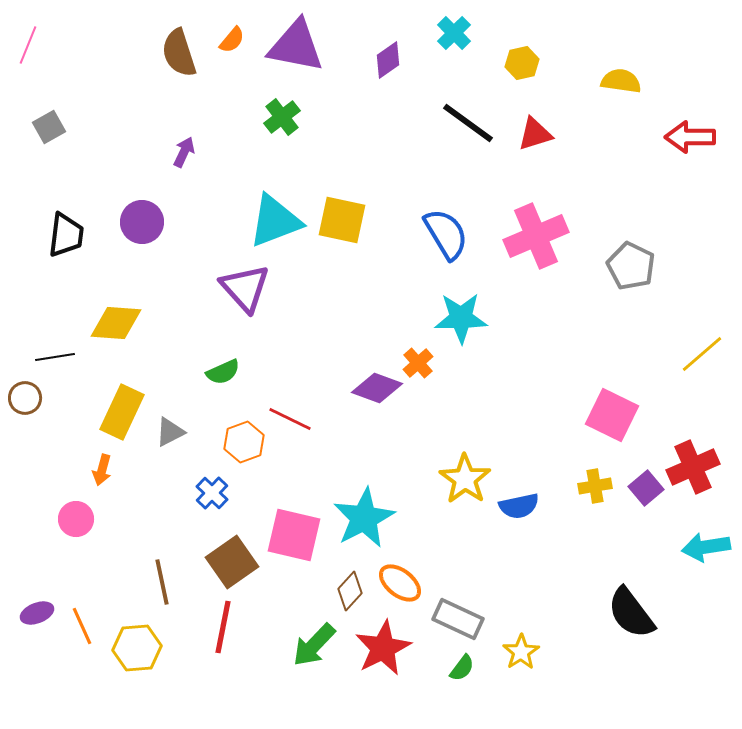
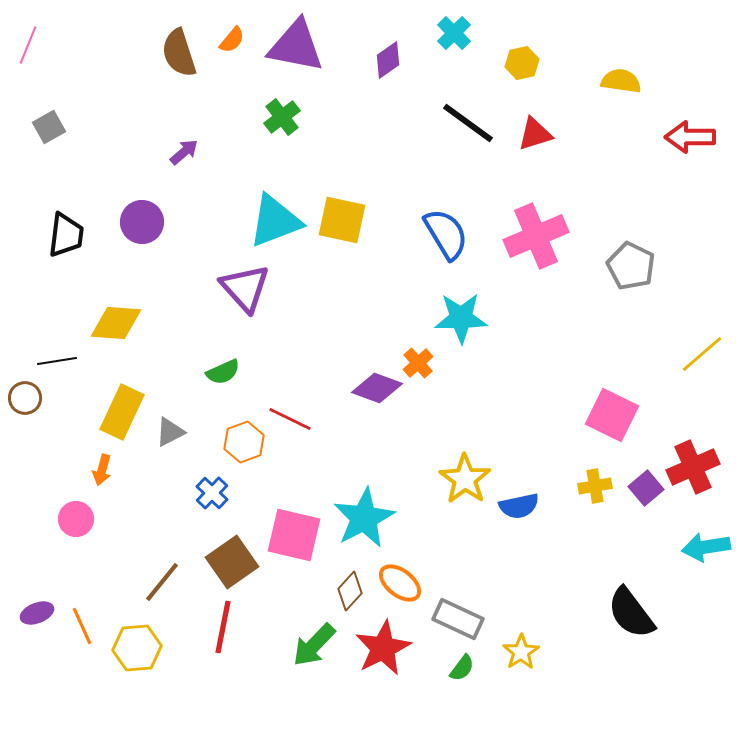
purple arrow at (184, 152): rotated 24 degrees clockwise
black line at (55, 357): moved 2 px right, 4 px down
brown line at (162, 582): rotated 51 degrees clockwise
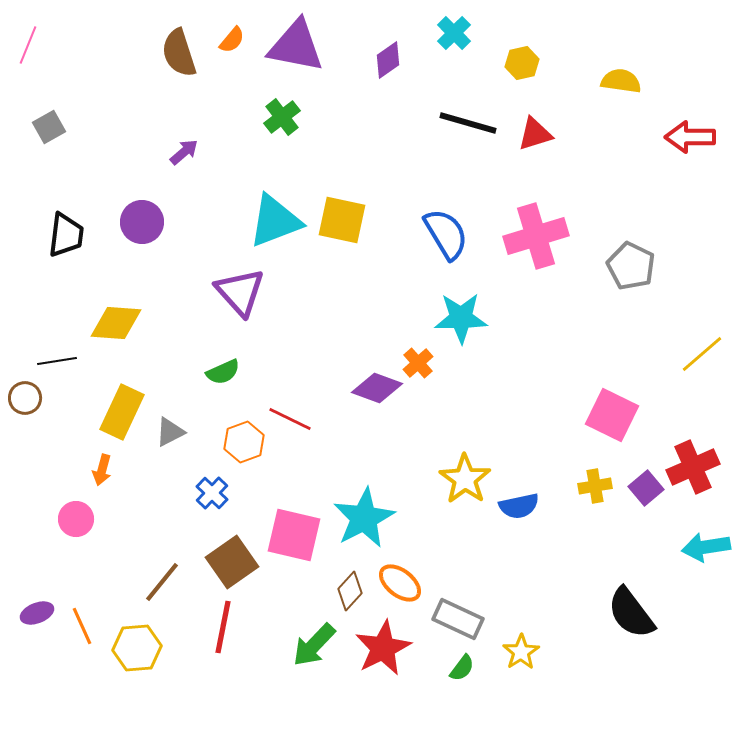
black line at (468, 123): rotated 20 degrees counterclockwise
pink cross at (536, 236): rotated 6 degrees clockwise
purple triangle at (245, 288): moved 5 px left, 4 px down
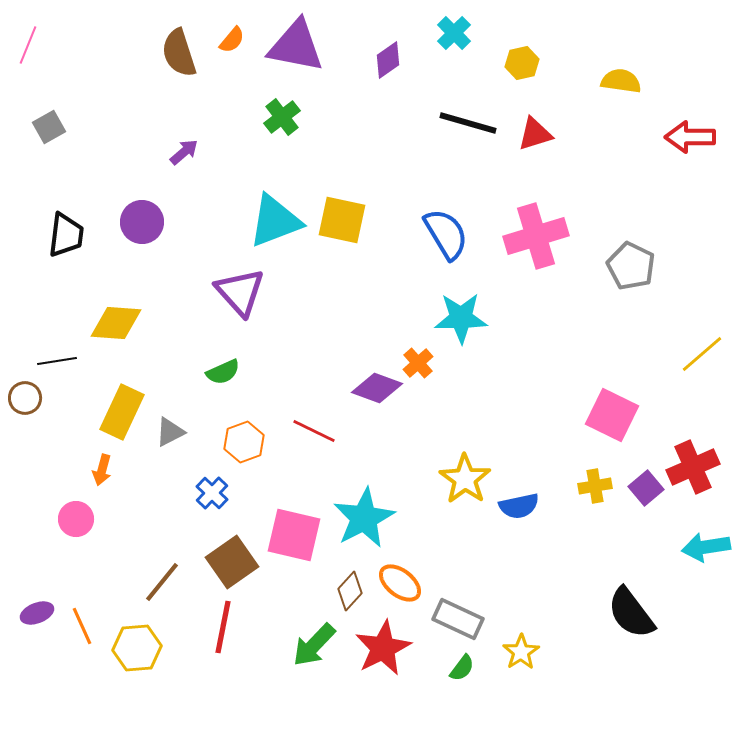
red line at (290, 419): moved 24 px right, 12 px down
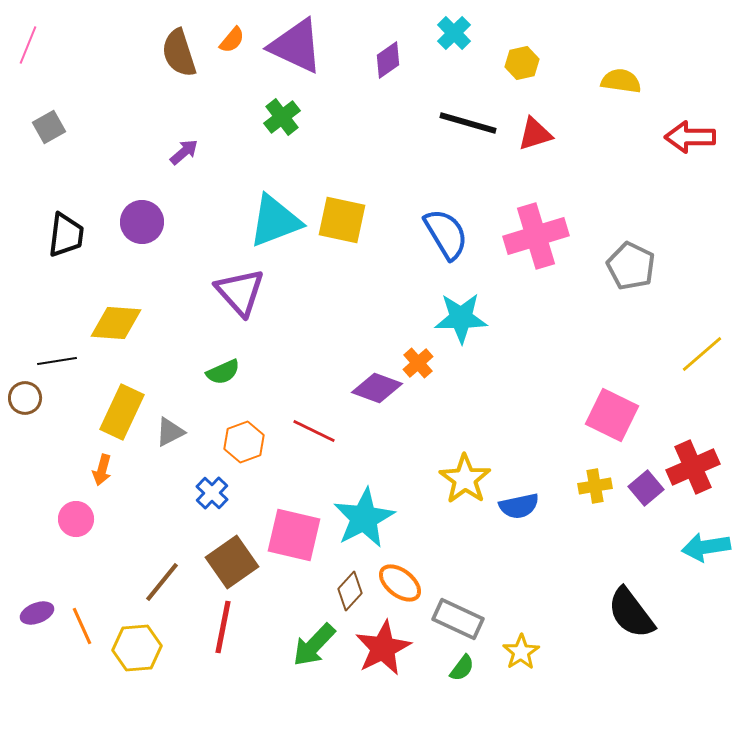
purple triangle at (296, 46): rotated 14 degrees clockwise
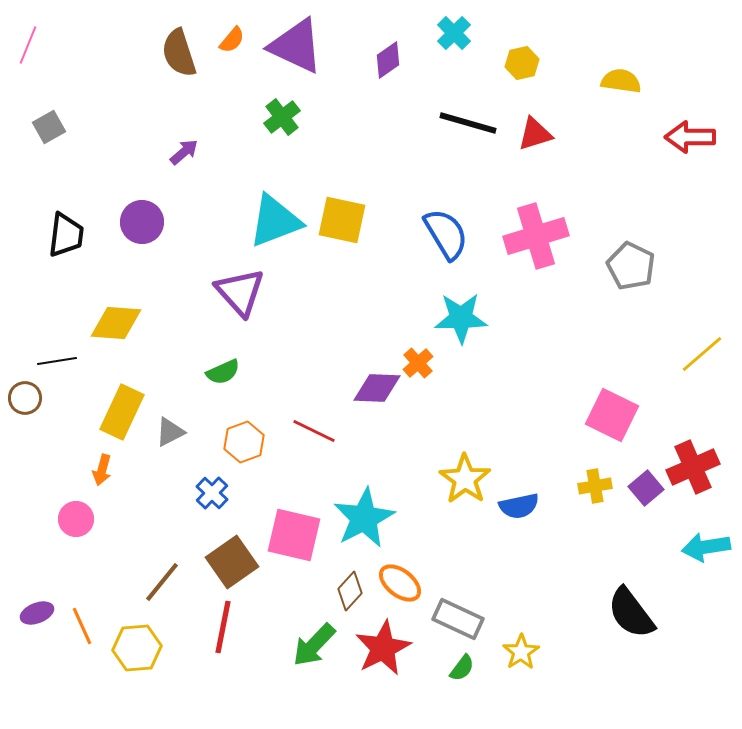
purple diamond at (377, 388): rotated 18 degrees counterclockwise
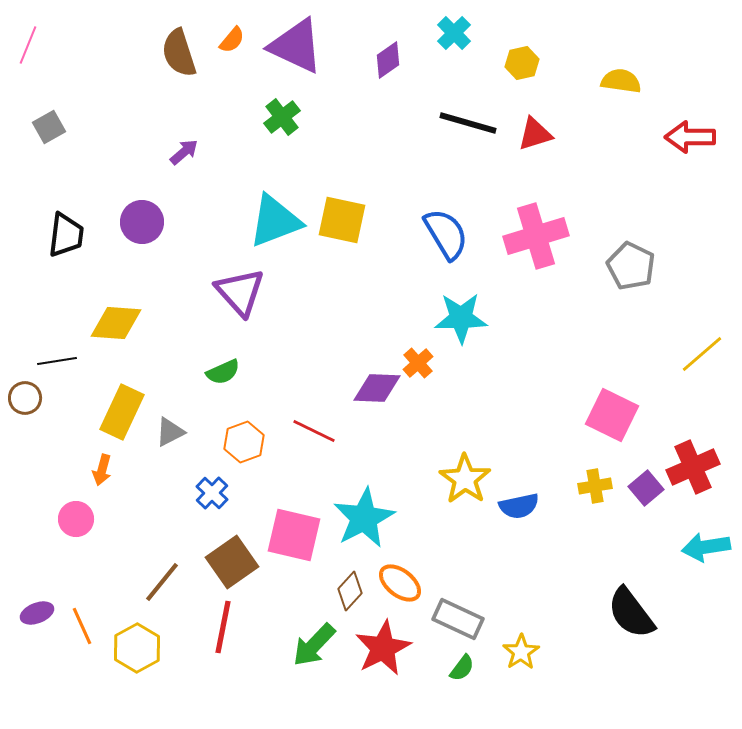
yellow hexagon at (137, 648): rotated 24 degrees counterclockwise
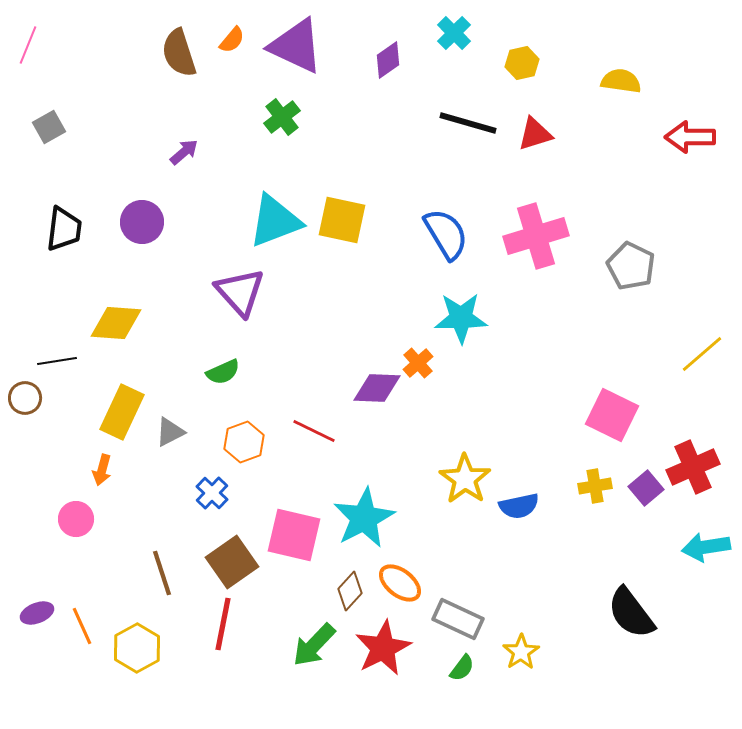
black trapezoid at (66, 235): moved 2 px left, 6 px up
brown line at (162, 582): moved 9 px up; rotated 57 degrees counterclockwise
red line at (223, 627): moved 3 px up
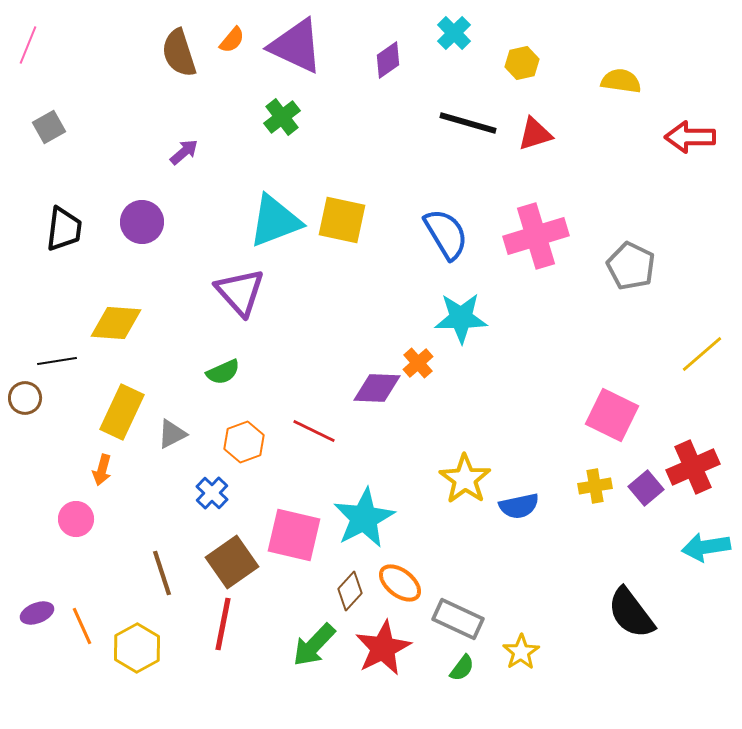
gray triangle at (170, 432): moved 2 px right, 2 px down
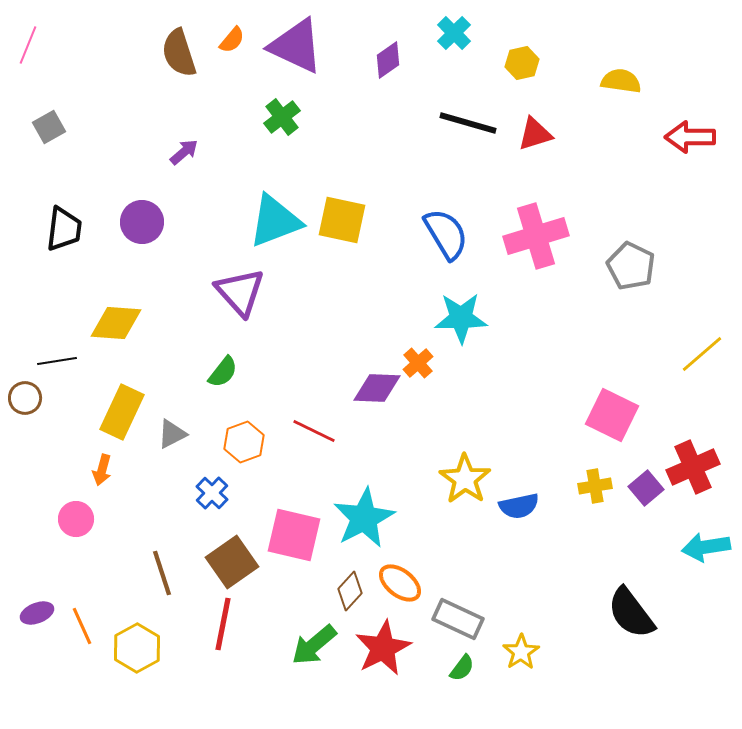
green semicircle at (223, 372): rotated 28 degrees counterclockwise
green arrow at (314, 645): rotated 6 degrees clockwise
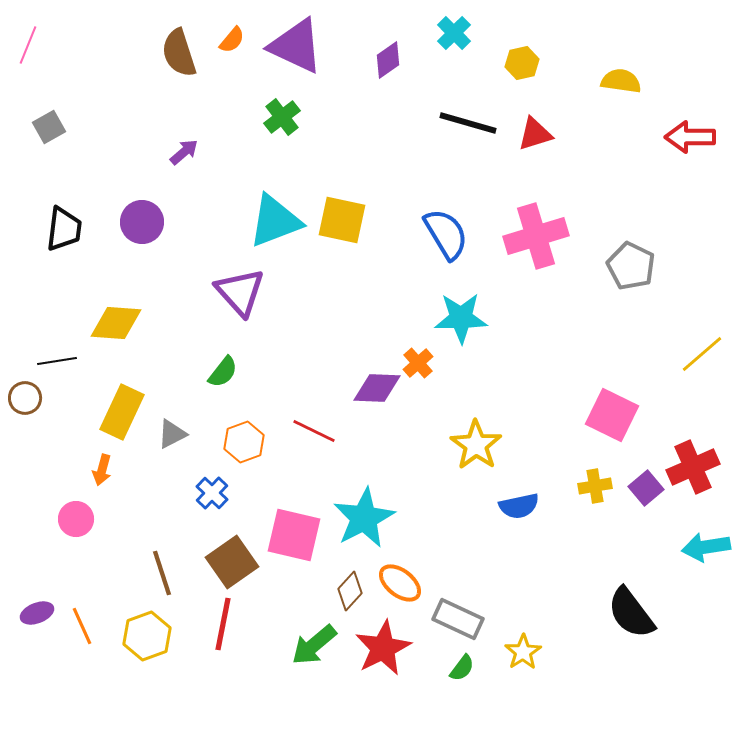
yellow star at (465, 479): moved 11 px right, 34 px up
yellow hexagon at (137, 648): moved 10 px right, 12 px up; rotated 9 degrees clockwise
yellow star at (521, 652): moved 2 px right
